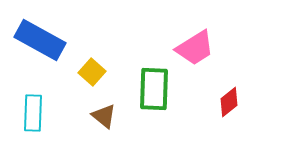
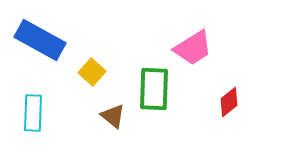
pink trapezoid: moved 2 px left
brown triangle: moved 9 px right
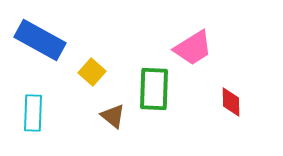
red diamond: moved 2 px right; rotated 52 degrees counterclockwise
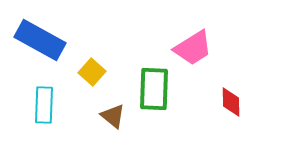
cyan rectangle: moved 11 px right, 8 px up
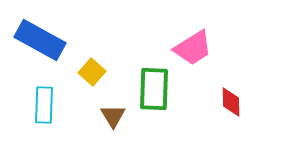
brown triangle: rotated 20 degrees clockwise
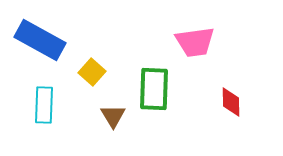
pink trapezoid: moved 2 px right, 6 px up; rotated 24 degrees clockwise
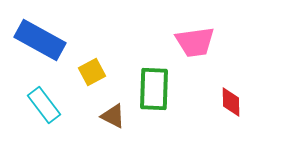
yellow square: rotated 20 degrees clockwise
cyan rectangle: rotated 39 degrees counterclockwise
brown triangle: rotated 32 degrees counterclockwise
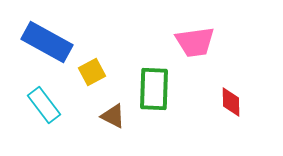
blue rectangle: moved 7 px right, 2 px down
